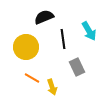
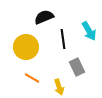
yellow arrow: moved 7 px right
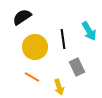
black semicircle: moved 22 px left; rotated 12 degrees counterclockwise
yellow circle: moved 9 px right
orange line: moved 1 px up
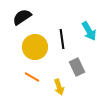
black line: moved 1 px left
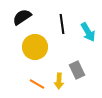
cyan arrow: moved 1 px left, 1 px down
black line: moved 15 px up
gray rectangle: moved 3 px down
orange line: moved 5 px right, 7 px down
yellow arrow: moved 6 px up; rotated 21 degrees clockwise
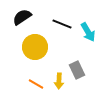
black line: rotated 60 degrees counterclockwise
orange line: moved 1 px left
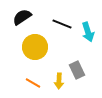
cyan arrow: rotated 12 degrees clockwise
orange line: moved 3 px left, 1 px up
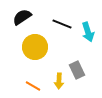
orange line: moved 3 px down
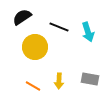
black line: moved 3 px left, 3 px down
gray rectangle: moved 13 px right, 9 px down; rotated 54 degrees counterclockwise
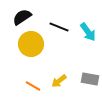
cyan arrow: rotated 18 degrees counterclockwise
yellow circle: moved 4 px left, 3 px up
yellow arrow: rotated 49 degrees clockwise
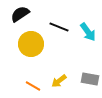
black semicircle: moved 2 px left, 3 px up
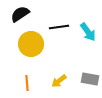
black line: rotated 30 degrees counterclockwise
orange line: moved 6 px left, 3 px up; rotated 56 degrees clockwise
